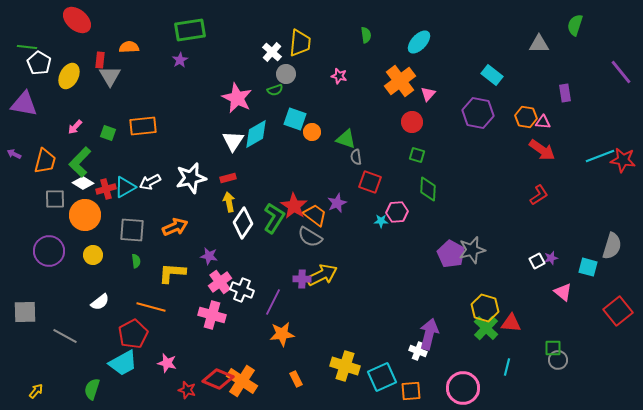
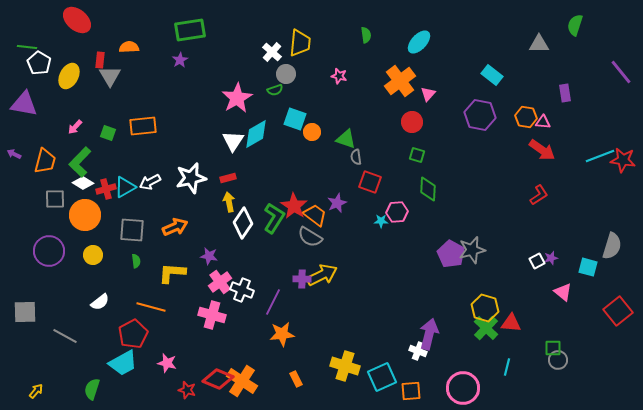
pink star at (237, 98): rotated 16 degrees clockwise
purple hexagon at (478, 113): moved 2 px right, 2 px down
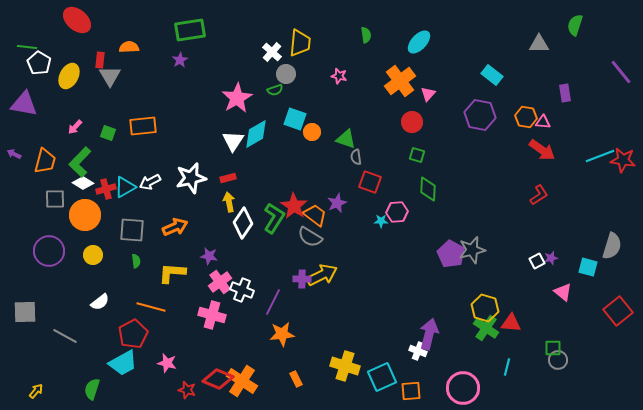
green cross at (486, 328): rotated 10 degrees counterclockwise
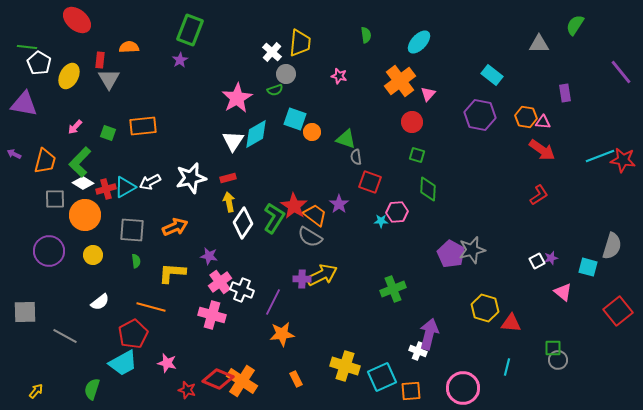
green semicircle at (575, 25): rotated 15 degrees clockwise
green rectangle at (190, 30): rotated 60 degrees counterclockwise
gray triangle at (110, 76): moved 1 px left, 3 px down
purple star at (337, 203): moved 2 px right, 1 px down; rotated 12 degrees counterclockwise
green cross at (486, 328): moved 93 px left, 39 px up; rotated 35 degrees clockwise
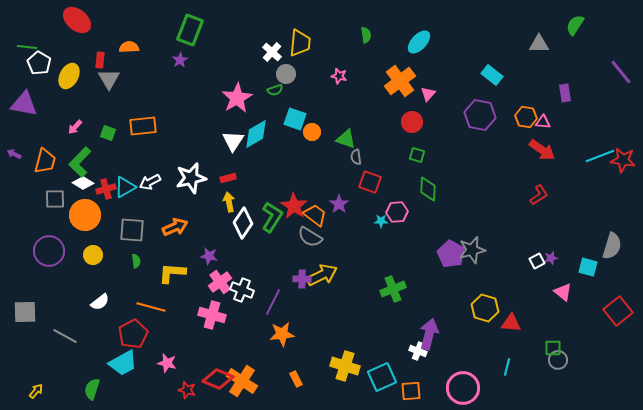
green L-shape at (274, 218): moved 2 px left, 1 px up
